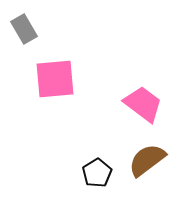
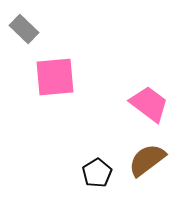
gray rectangle: rotated 16 degrees counterclockwise
pink square: moved 2 px up
pink trapezoid: moved 6 px right
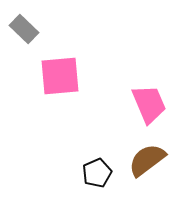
pink square: moved 5 px right, 1 px up
pink trapezoid: rotated 30 degrees clockwise
black pentagon: rotated 8 degrees clockwise
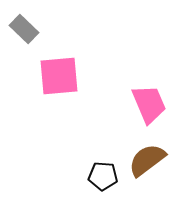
pink square: moved 1 px left
black pentagon: moved 6 px right, 3 px down; rotated 28 degrees clockwise
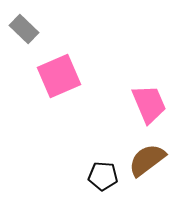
pink square: rotated 18 degrees counterclockwise
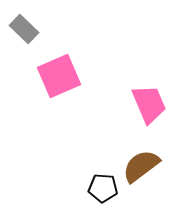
brown semicircle: moved 6 px left, 6 px down
black pentagon: moved 12 px down
